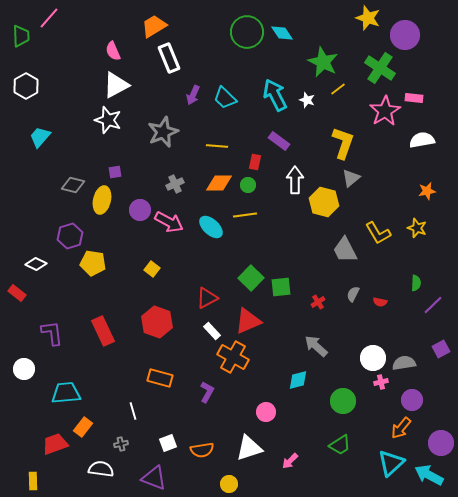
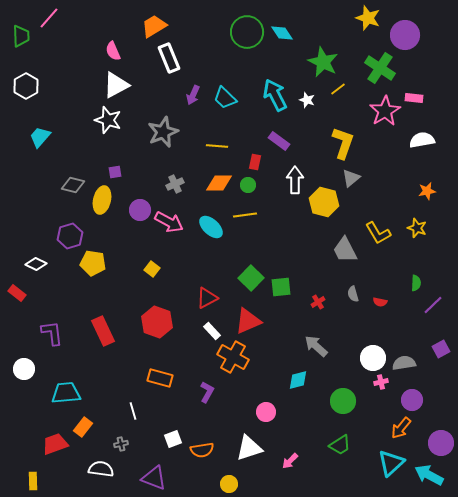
gray semicircle at (353, 294): rotated 42 degrees counterclockwise
white square at (168, 443): moved 5 px right, 4 px up
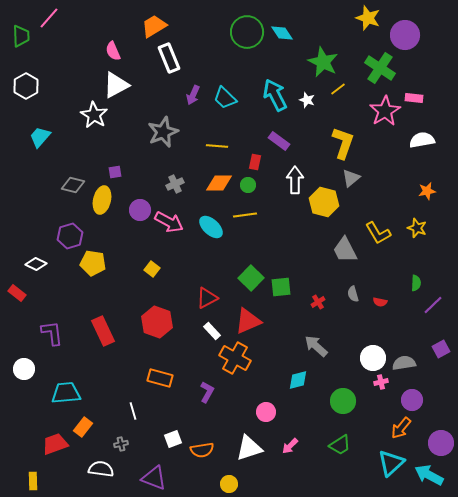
white star at (108, 120): moved 14 px left, 5 px up; rotated 12 degrees clockwise
orange cross at (233, 357): moved 2 px right, 1 px down
pink arrow at (290, 461): moved 15 px up
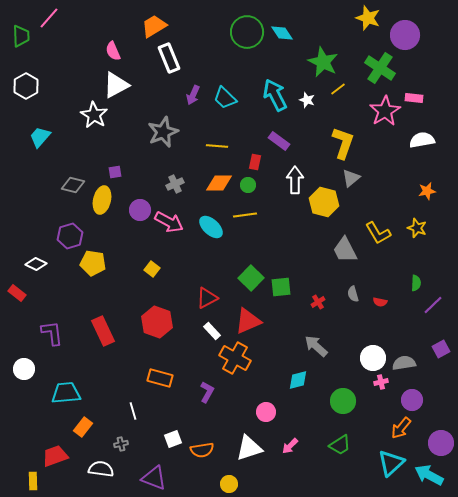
red trapezoid at (55, 444): moved 12 px down
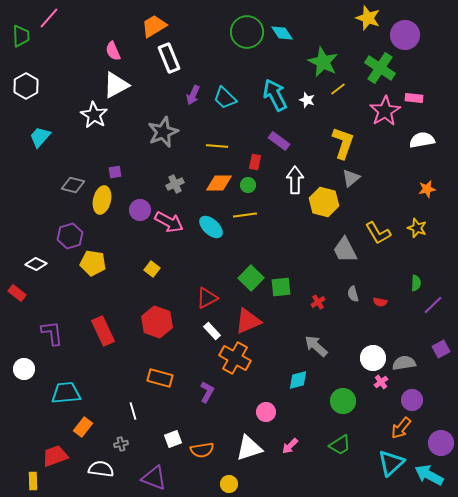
orange star at (427, 191): moved 2 px up
pink cross at (381, 382): rotated 24 degrees counterclockwise
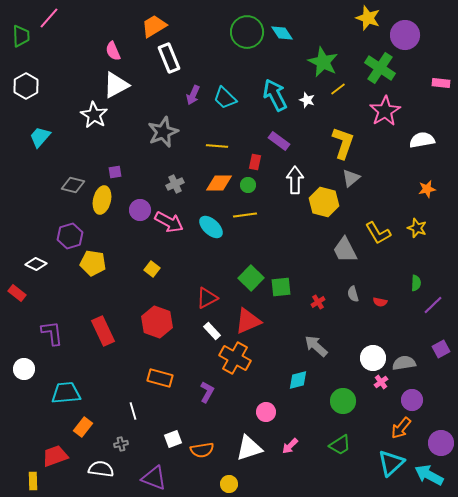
pink rectangle at (414, 98): moved 27 px right, 15 px up
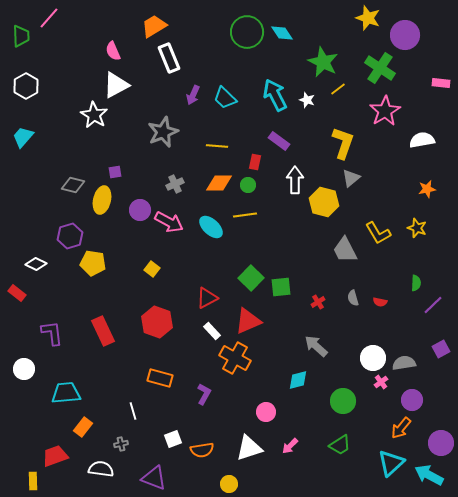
cyan trapezoid at (40, 137): moved 17 px left
gray semicircle at (353, 294): moved 4 px down
purple L-shape at (207, 392): moved 3 px left, 2 px down
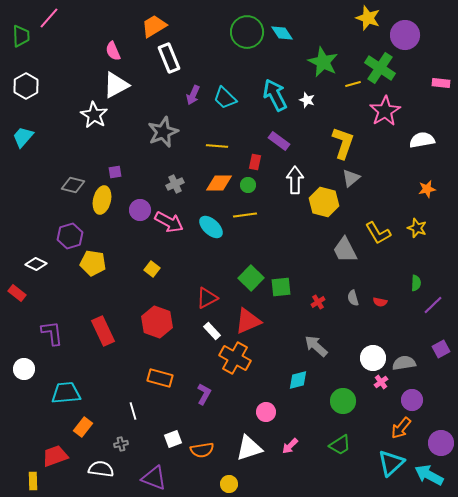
yellow line at (338, 89): moved 15 px right, 5 px up; rotated 21 degrees clockwise
